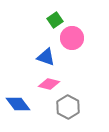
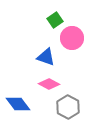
pink diamond: rotated 15 degrees clockwise
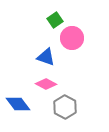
pink diamond: moved 3 px left
gray hexagon: moved 3 px left
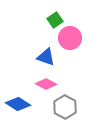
pink circle: moved 2 px left
blue diamond: rotated 20 degrees counterclockwise
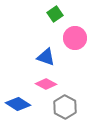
green square: moved 6 px up
pink circle: moved 5 px right
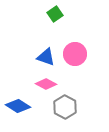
pink circle: moved 16 px down
blue diamond: moved 2 px down
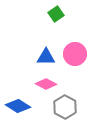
green square: moved 1 px right
blue triangle: rotated 18 degrees counterclockwise
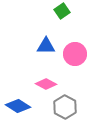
green square: moved 6 px right, 3 px up
blue triangle: moved 11 px up
